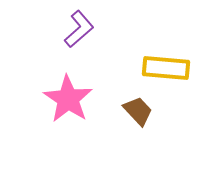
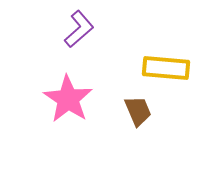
brown trapezoid: rotated 20 degrees clockwise
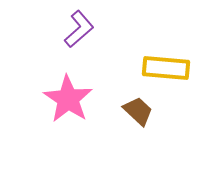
brown trapezoid: rotated 24 degrees counterclockwise
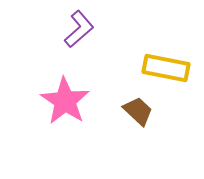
yellow rectangle: rotated 6 degrees clockwise
pink star: moved 3 px left, 2 px down
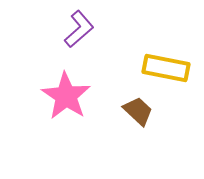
pink star: moved 1 px right, 5 px up
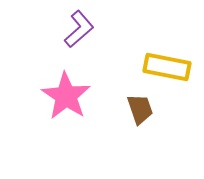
yellow rectangle: moved 1 px right, 1 px up
brown trapezoid: moved 2 px right, 2 px up; rotated 28 degrees clockwise
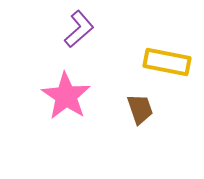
yellow rectangle: moved 5 px up
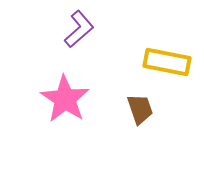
pink star: moved 1 px left, 3 px down
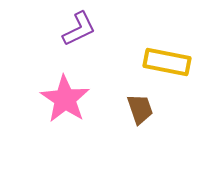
purple L-shape: rotated 15 degrees clockwise
